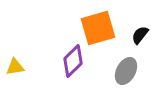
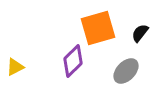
black semicircle: moved 2 px up
yellow triangle: rotated 18 degrees counterclockwise
gray ellipse: rotated 16 degrees clockwise
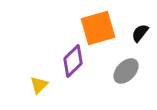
yellow triangle: moved 24 px right, 18 px down; rotated 18 degrees counterclockwise
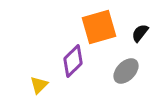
orange square: moved 1 px right, 1 px up
